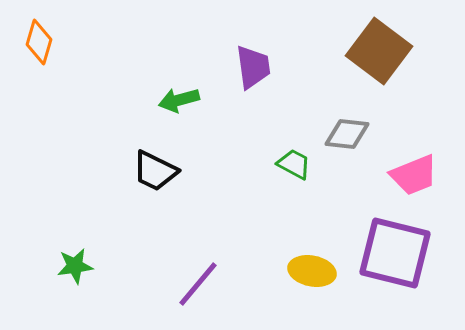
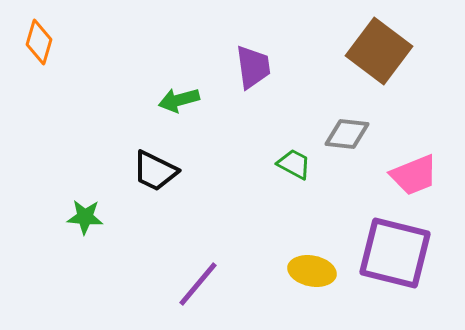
green star: moved 10 px right, 49 px up; rotated 12 degrees clockwise
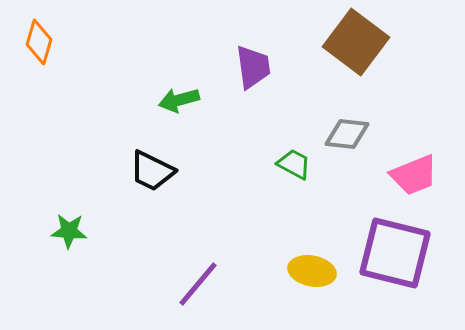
brown square: moved 23 px left, 9 px up
black trapezoid: moved 3 px left
green star: moved 16 px left, 14 px down
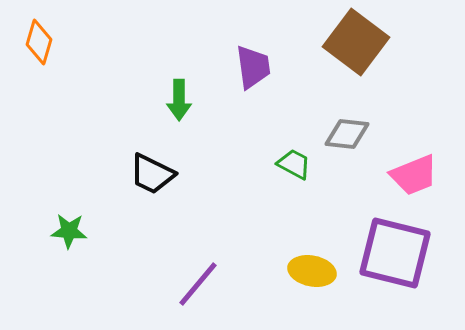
green arrow: rotated 75 degrees counterclockwise
black trapezoid: moved 3 px down
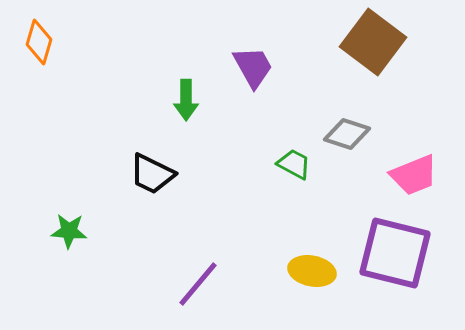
brown square: moved 17 px right
purple trapezoid: rotated 21 degrees counterclockwise
green arrow: moved 7 px right
gray diamond: rotated 12 degrees clockwise
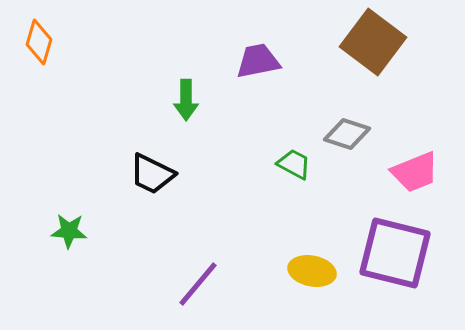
purple trapezoid: moved 5 px right, 6 px up; rotated 72 degrees counterclockwise
pink trapezoid: moved 1 px right, 3 px up
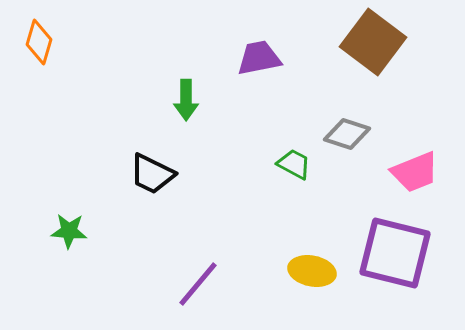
purple trapezoid: moved 1 px right, 3 px up
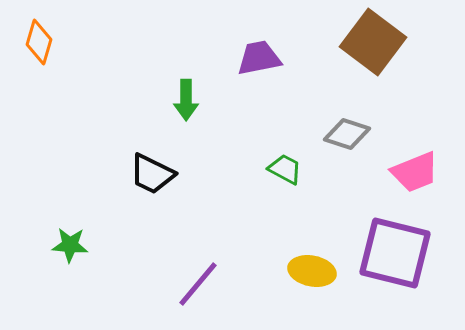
green trapezoid: moved 9 px left, 5 px down
green star: moved 1 px right, 14 px down
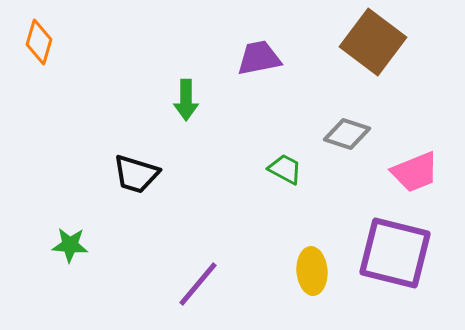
black trapezoid: moved 16 px left; rotated 9 degrees counterclockwise
yellow ellipse: rotated 75 degrees clockwise
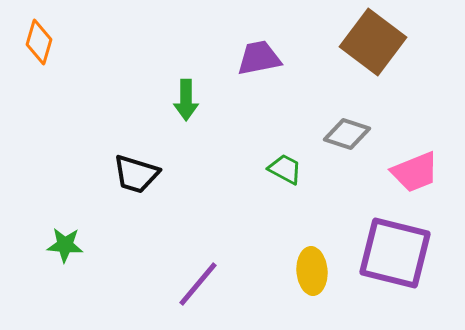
green star: moved 5 px left
